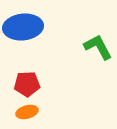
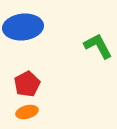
green L-shape: moved 1 px up
red pentagon: rotated 25 degrees counterclockwise
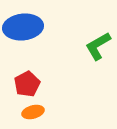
green L-shape: rotated 92 degrees counterclockwise
orange ellipse: moved 6 px right
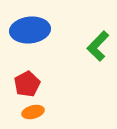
blue ellipse: moved 7 px right, 3 px down
green L-shape: rotated 16 degrees counterclockwise
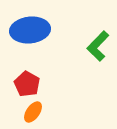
red pentagon: rotated 15 degrees counterclockwise
orange ellipse: rotated 40 degrees counterclockwise
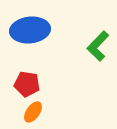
red pentagon: rotated 20 degrees counterclockwise
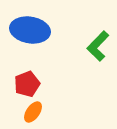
blue ellipse: rotated 15 degrees clockwise
red pentagon: rotated 30 degrees counterclockwise
